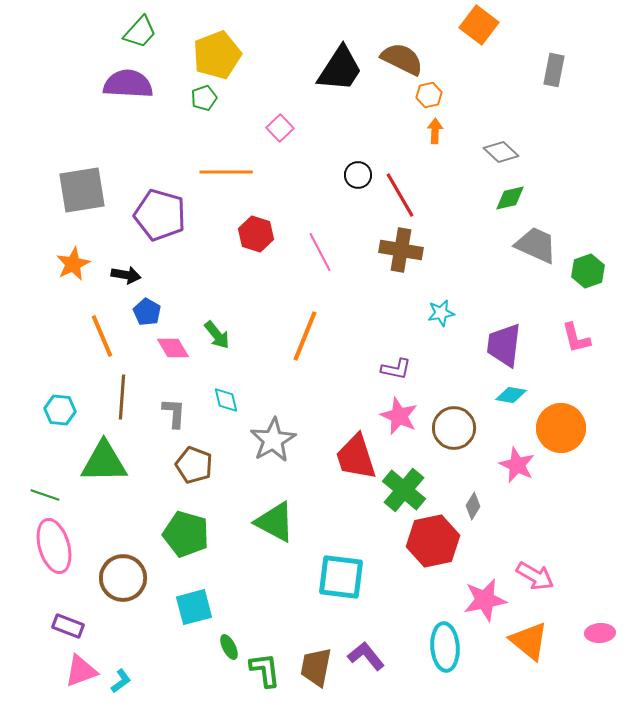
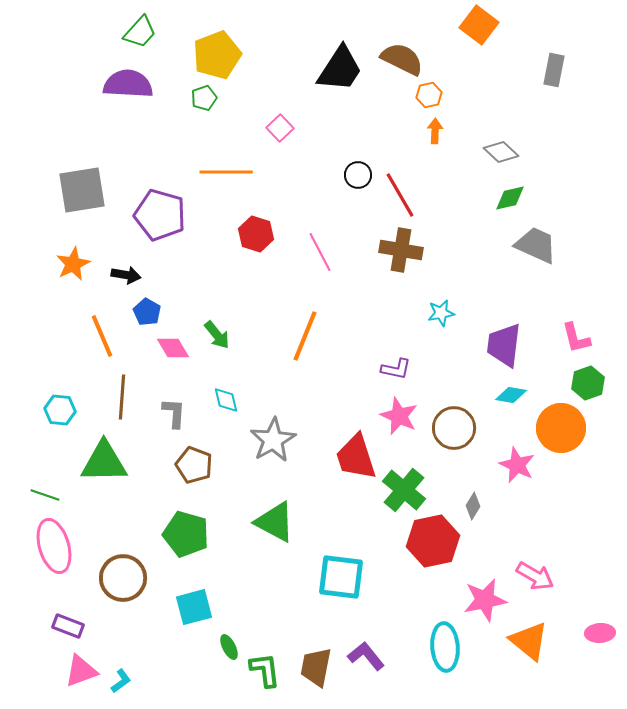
green hexagon at (588, 271): moved 112 px down
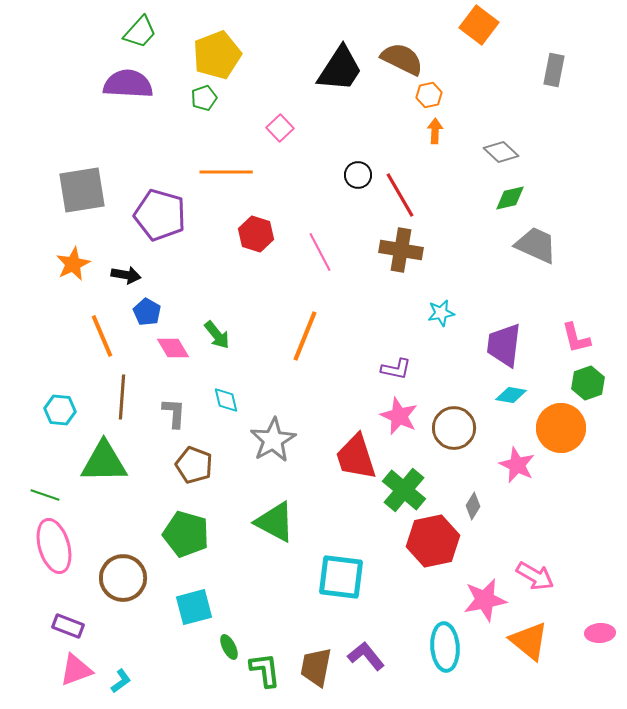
pink triangle at (81, 671): moved 5 px left, 1 px up
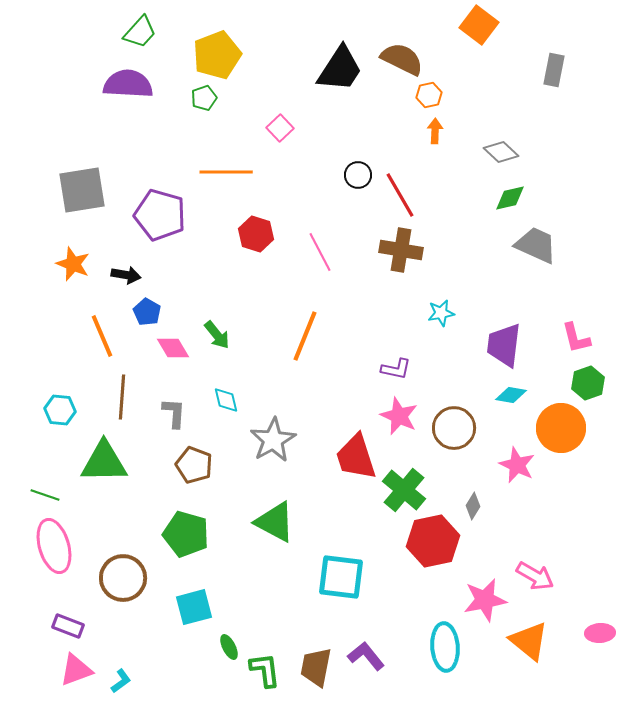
orange star at (73, 264): rotated 24 degrees counterclockwise
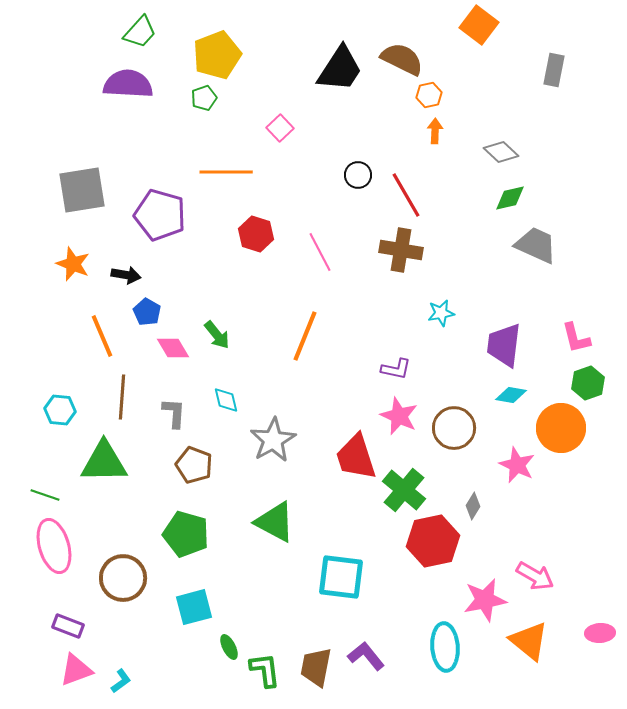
red line at (400, 195): moved 6 px right
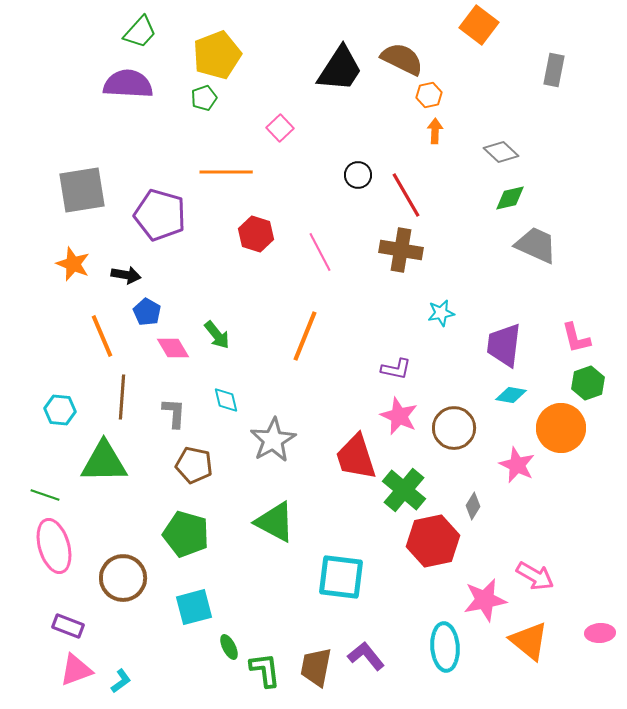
brown pentagon at (194, 465): rotated 9 degrees counterclockwise
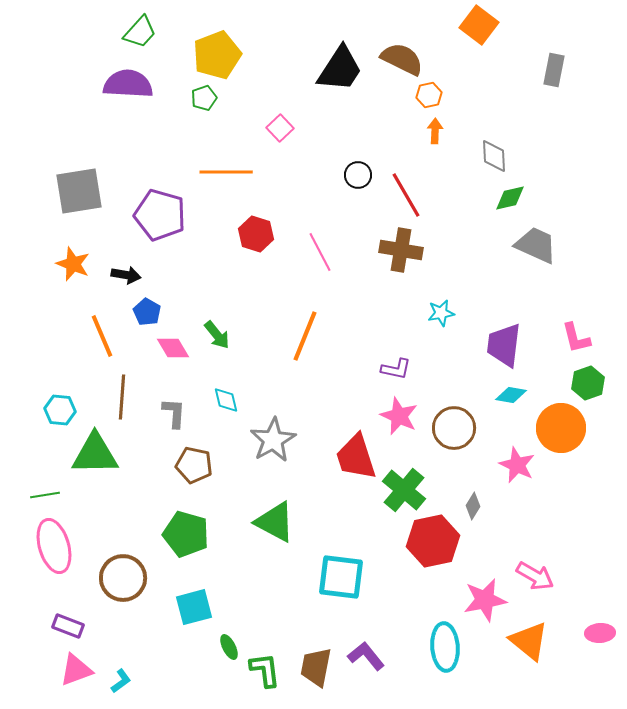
gray diamond at (501, 152): moved 7 px left, 4 px down; rotated 44 degrees clockwise
gray square at (82, 190): moved 3 px left, 1 px down
green triangle at (104, 462): moved 9 px left, 8 px up
green line at (45, 495): rotated 28 degrees counterclockwise
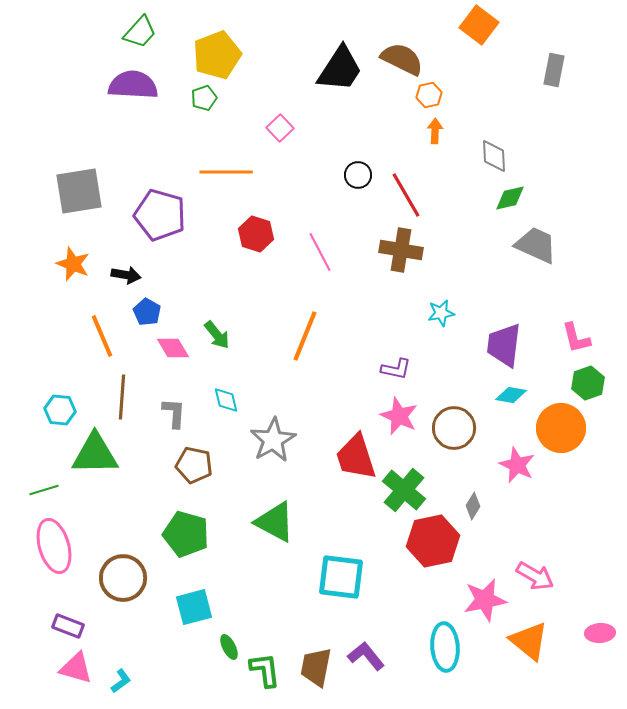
purple semicircle at (128, 84): moved 5 px right, 1 px down
green line at (45, 495): moved 1 px left, 5 px up; rotated 8 degrees counterclockwise
pink triangle at (76, 670): moved 2 px up; rotated 36 degrees clockwise
